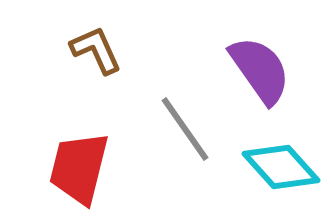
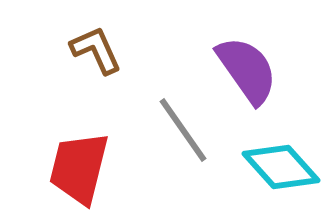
purple semicircle: moved 13 px left
gray line: moved 2 px left, 1 px down
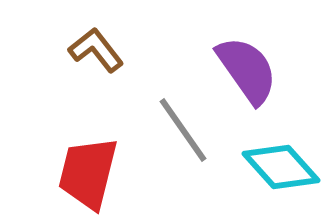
brown L-shape: rotated 14 degrees counterclockwise
red trapezoid: moved 9 px right, 5 px down
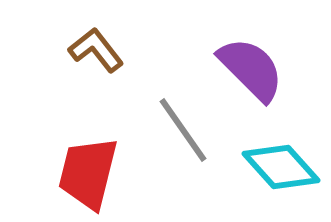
purple semicircle: moved 4 px right, 1 px up; rotated 10 degrees counterclockwise
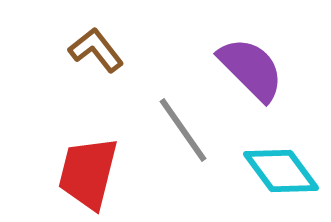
cyan diamond: moved 4 px down; rotated 6 degrees clockwise
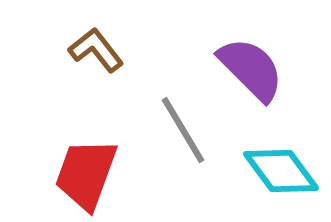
gray line: rotated 4 degrees clockwise
red trapezoid: moved 2 px left, 1 px down; rotated 6 degrees clockwise
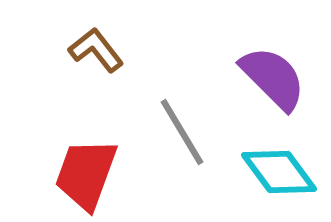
purple semicircle: moved 22 px right, 9 px down
gray line: moved 1 px left, 2 px down
cyan diamond: moved 2 px left, 1 px down
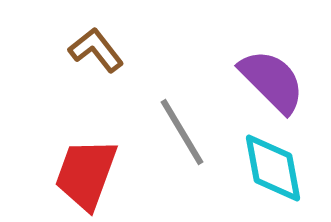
purple semicircle: moved 1 px left, 3 px down
cyan diamond: moved 6 px left, 4 px up; rotated 26 degrees clockwise
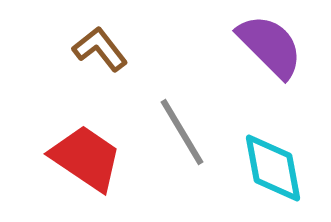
brown L-shape: moved 4 px right, 1 px up
purple semicircle: moved 2 px left, 35 px up
red trapezoid: moved 16 px up; rotated 104 degrees clockwise
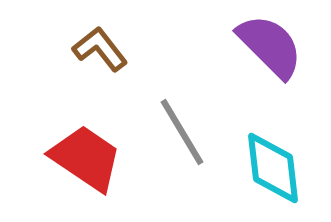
cyan diamond: rotated 4 degrees clockwise
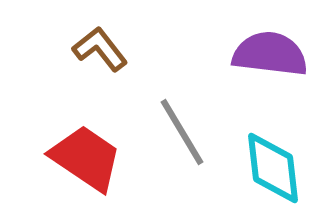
purple semicircle: moved 8 px down; rotated 38 degrees counterclockwise
